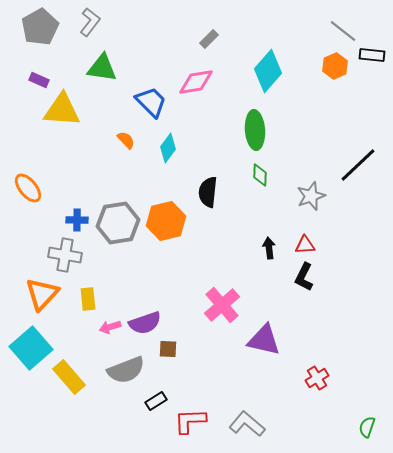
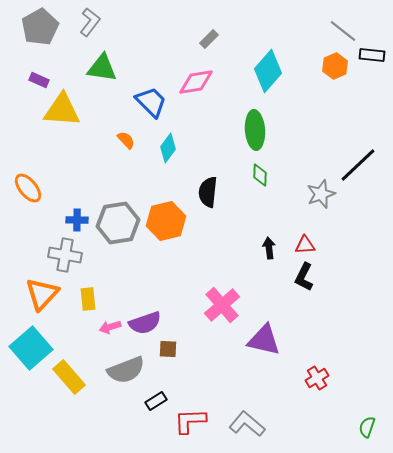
gray star at (311, 196): moved 10 px right, 2 px up
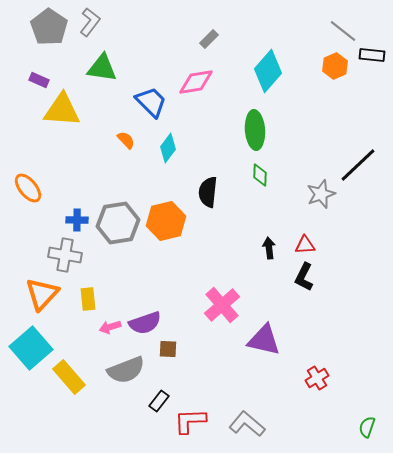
gray pentagon at (40, 27): moved 9 px right; rotated 9 degrees counterclockwise
black rectangle at (156, 401): moved 3 px right; rotated 20 degrees counterclockwise
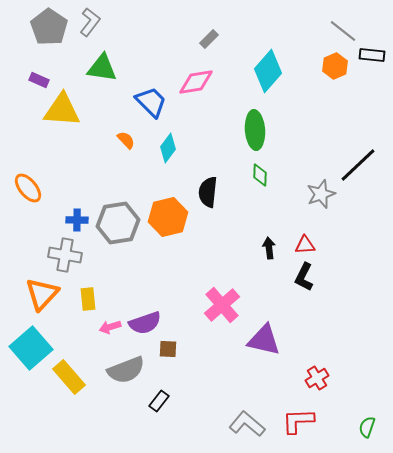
orange hexagon at (166, 221): moved 2 px right, 4 px up
red L-shape at (190, 421): moved 108 px right
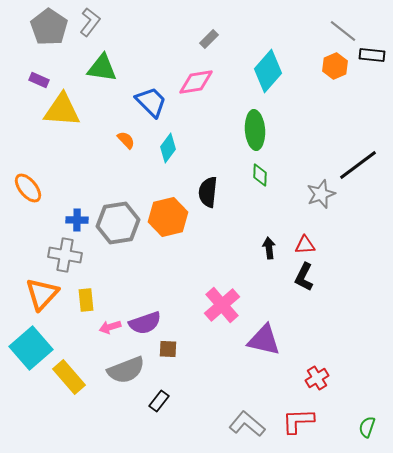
black line at (358, 165): rotated 6 degrees clockwise
yellow rectangle at (88, 299): moved 2 px left, 1 px down
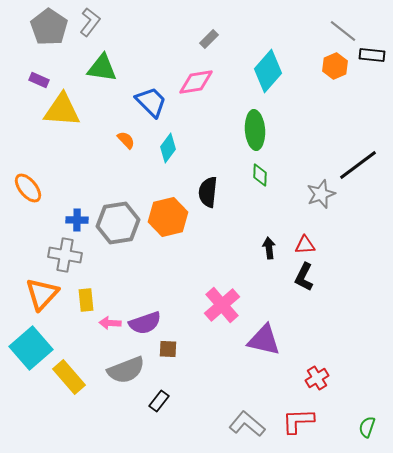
pink arrow at (110, 327): moved 4 px up; rotated 20 degrees clockwise
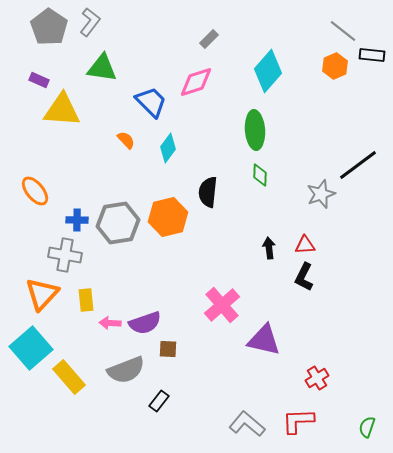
pink diamond at (196, 82): rotated 9 degrees counterclockwise
orange ellipse at (28, 188): moved 7 px right, 3 px down
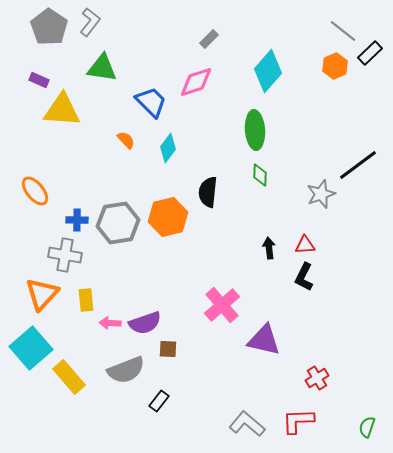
black rectangle at (372, 55): moved 2 px left, 2 px up; rotated 50 degrees counterclockwise
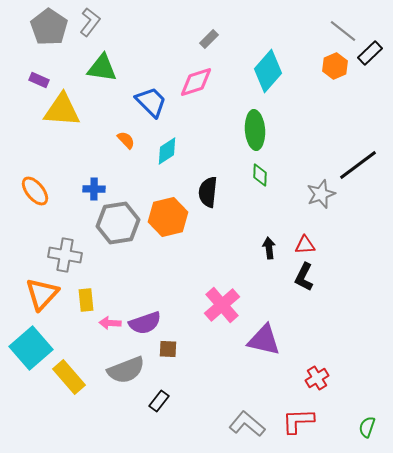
cyan diamond at (168, 148): moved 1 px left, 3 px down; rotated 20 degrees clockwise
blue cross at (77, 220): moved 17 px right, 31 px up
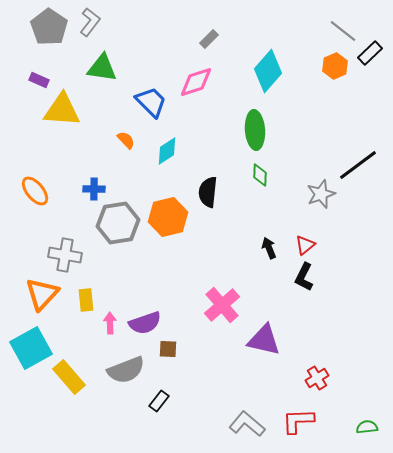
red triangle at (305, 245): rotated 35 degrees counterclockwise
black arrow at (269, 248): rotated 15 degrees counterclockwise
pink arrow at (110, 323): rotated 85 degrees clockwise
cyan square at (31, 348): rotated 12 degrees clockwise
green semicircle at (367, 427): rotated 65 degrees clockwise
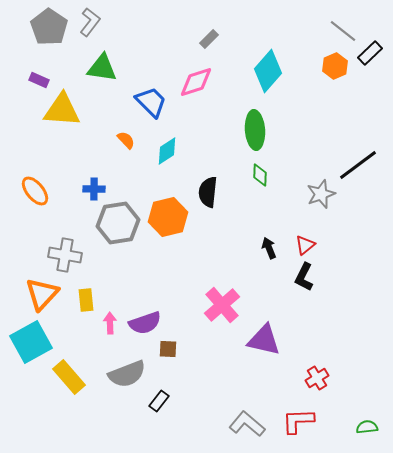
cyan square at (31, 348): moved 6 px up
gray semicircle at (126, 370): moved 1 px right, 4 px down
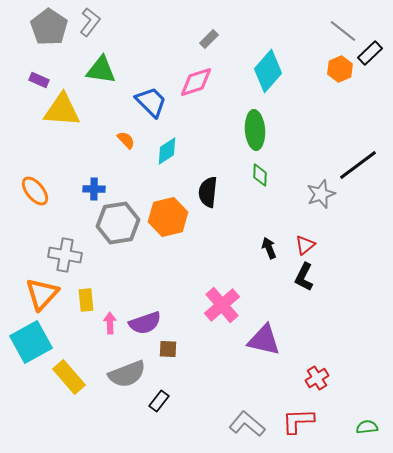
orange hexagon at (335, 66): moved 5 px right, 3 px down
green triangle at (102, 68): moved 1 px left, 2 px down
